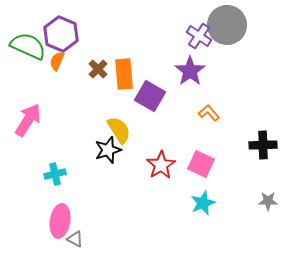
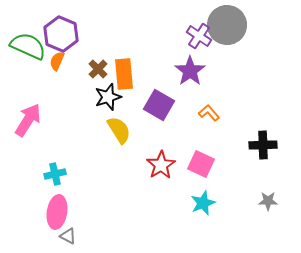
purple square: moved 9 px right, 9 px down
black star: moved 53 px up
pink ellipse: moved 3 px left, 9 px up
gray triangle: moved 7 px left, 3 px up
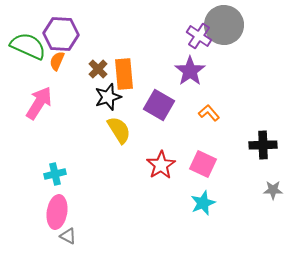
gray circle: moved 3 px left
purple hexagon: rotated 20 degrees counterclockwise
pink arrow: moved 11 px right, 17 px up
pink square: moved 2 px right
gray star: moved 5 px right, 11 px up
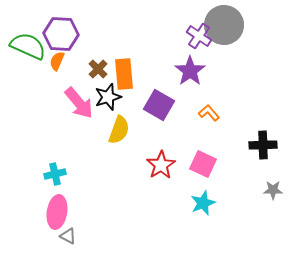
pink arrow: moved 40 px right; rotated 108 degrees clockwise
yellow semicircle: rotated 52 degrees clockwise
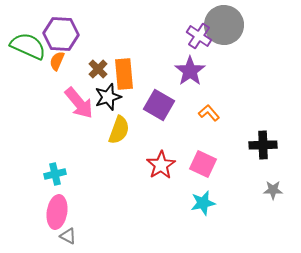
cyan star: rotated 10 degrees clockwise
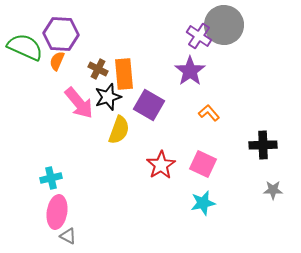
green semicircle: moved 3 px left, 1 px down
brown cross: rotated 18 degrees counterclockwise
purple square: moved 10 px left
cyan cross: moved 4 px left, 4 px down
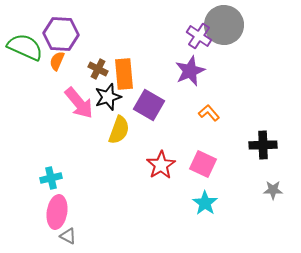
purple star: rotated 12 degrees clockwise
cyan star: moved 2 px right; rotated 25 degrees counterclockwise
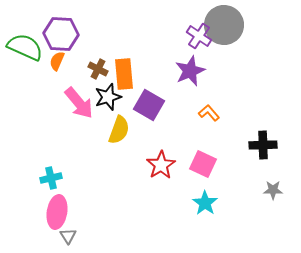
gray triangle: rotated 30 degrees clockwise
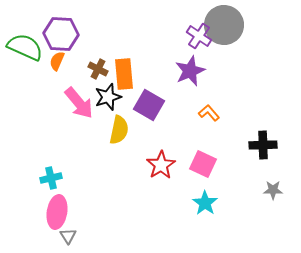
yellow semicircle: rotated 8 degrees counterclockwise
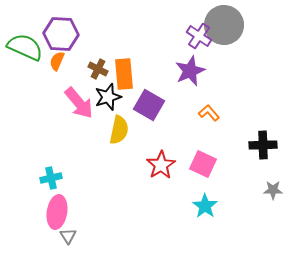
cyan star: moved 3 px down
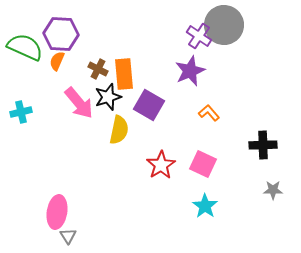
cyan cross: moved 30 px left, 66 px up
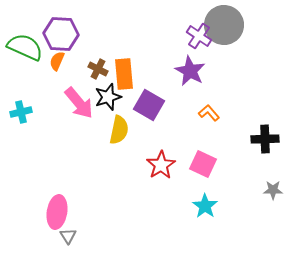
purple star: rotated 20 degrees counterclockwise
black cross: moved 2 px right, 6 px up
